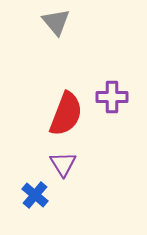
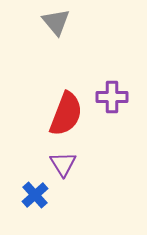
blue cross: rotated 8 degrees clockwise
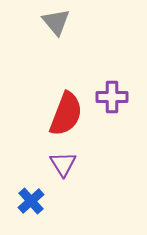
blue cross: moved 4 px left, 6 px down
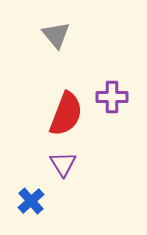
gray triangle: moved 13 px down
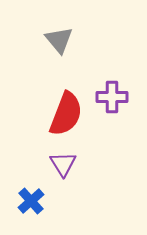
gray triangle: moved 3 px right, 5 px down
